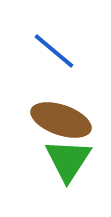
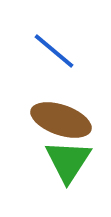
green triangle: moved 1 px down
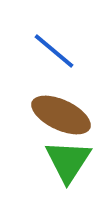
brown ellipse: moved 5 px up; rotated 6 degrees clockwise
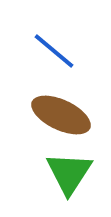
green triangle: moved 1 px right, 12 px down
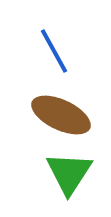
blue line: rotated 21 degrees clockwise
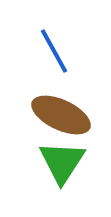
green triangle: moved 7 px left, 11 px up
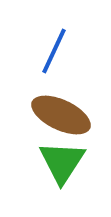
blue line: rotated 54 degrees clockwise
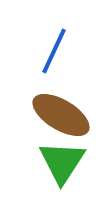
brown ellipse: rotated 6 degrees clockwise
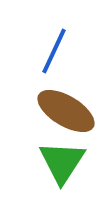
brown ellipse: moved 5 px right, 4 px up
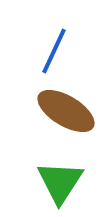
green triangle: moved 2 px left, 20 px down
